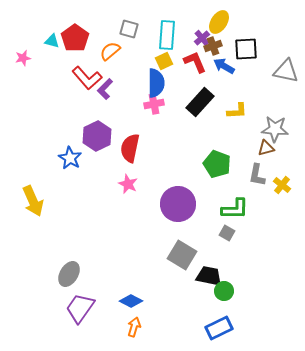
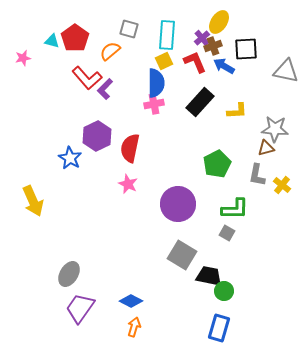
green pentagon at (217, 164): rotated 24 degrees clockwise
blue rectangle at (219, 328): rotated 48 degrees counterclockwise
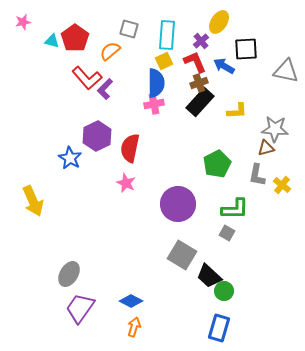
purple cross at (202, 38): moved 1 px left, 3 px down
brown cross at (213, 46): moved 14 px left, 37 px down
pink star at (23, 58): moved 36 px up
pink star at (128, 184): moved 2 px left, 1 px up
black trapezoid at (209, 276): rotated 148 degrees counterclockwise
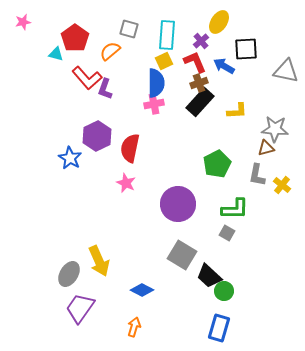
cyan triangle at (52, 41): moved 4 px right, 13 px down
purple L-shape at (105, 89): rotated 25 degrees counterclockwise
yellow arrow at (33, 201): moved 66 px right, 60 px down
blue diamond at (131, 301): moved 11 px right, 11 px up
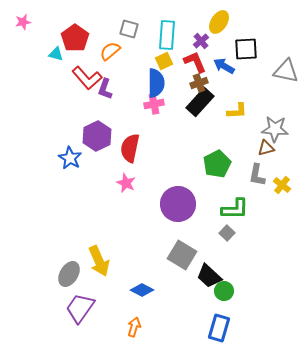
gray square at (227, 233): rotated 14 degrees clockwise
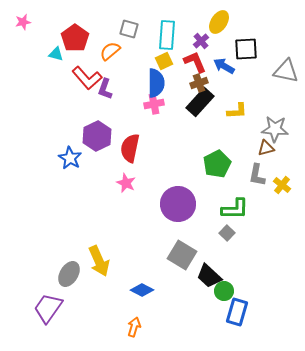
purple trapezoid at (80, 308): moved 32 px left
blue rectangle at (219, 328): moved 18 px right, 16 px up
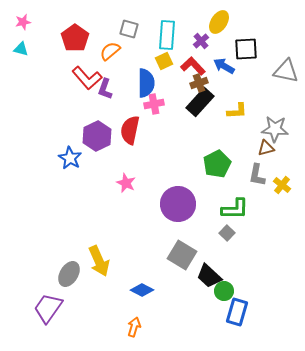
cyan triangle at (56, 54): moved 35 px left, 5 px up
red L-shape at (195, 62): moved 2 px left, 4 px down; rotated 20 degrees counterclockwise
blue semicircle at (156, 83): moved 10 px left
red semicircle at (130, 148): moved 18 px up
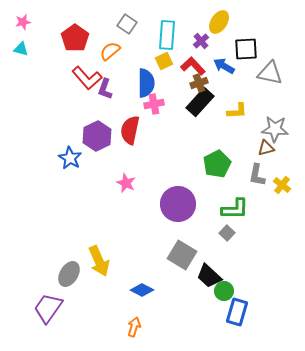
gray square at (129, 29): moved 2 px left, 5 px up; rotated 18 degrees clockwise
gray triangle at (286, 71): moved 16 px left, 2 px down
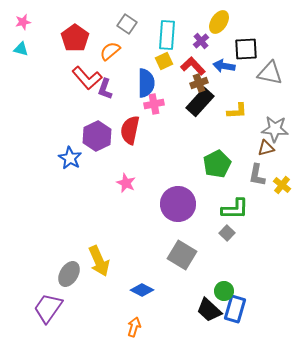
blue arrow at (224, 66): rotated 20 degrees counterclockwise
black trapezoid at (209, 276): moved 34 px down
blue rectangle at (237, 312): moved 2 px left, 3 px up
